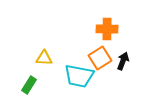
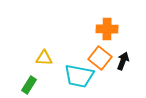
orange square: rotated 20 degrees counterclockwise
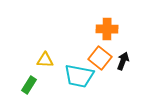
yellow triangle: moved 1 px right, 2 px down
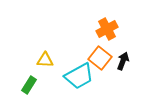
orange cross: rotated 30 degrees counterclockwise
cyan trapezoid: rotated 40 degrees counterclockwise
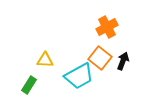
orange cross: moved 2 px up
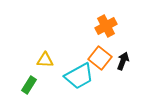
orange cross: moved 1 px left, 1 px up
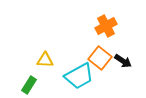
black arrow: rotated 102 degrees clockwise
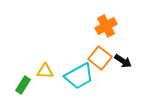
yellow triangle: moved 11 px down
green rectangle: moved 6 px left
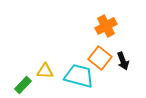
black arrow: rotated 36 degrees clockwise
cyan trapezoid: rotated 136 degrees counterclockwise
green rectangle: rotated 12 degrees clockwise
